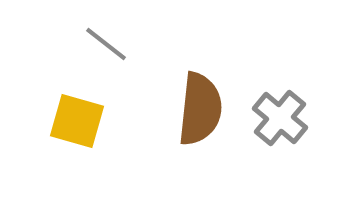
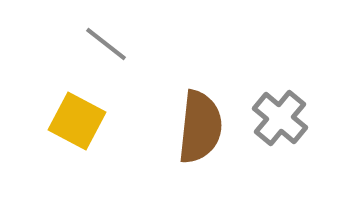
brown semicircle: moved 18 px down
yellow square: rotated 12 degrees clockwise
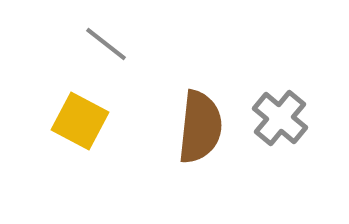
yellow square: moved 3 px right
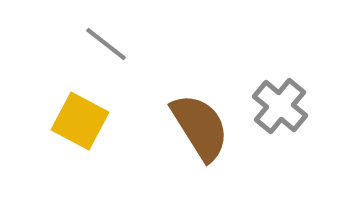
gray cross: moved 12 px up
brown semicircle: rotated 38 degrees counterclockwise
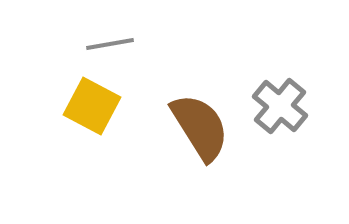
gray line: moved 4 px right; rotated 48 degrees counterclockwise
yellow square: moved 12 px right, 15 px up
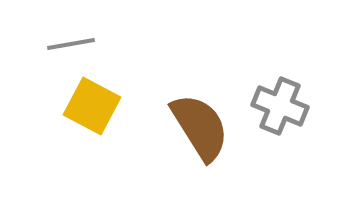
gray line: moved 39 px left
gray cross: rotated 18 degrees counterclockwise
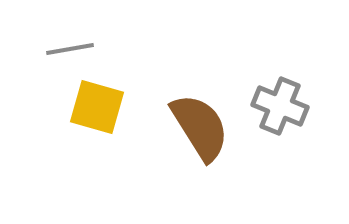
gray line: moved 1 px left, 5 px down
yellow square: moved 5 px right, 1 px down; rotated 12 degrees counterclockwise
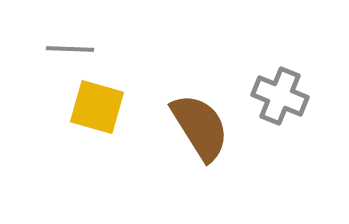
gray line: rotated 12 degrees clockwise
gray cross: moved 10 px up
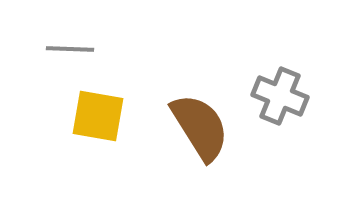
yellow square: moved 1 px right, 9 px down; rotated 6 degrees counterclockwise
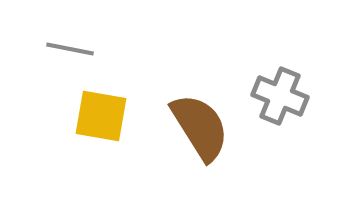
gray line: rotated 9 degrees clockwise
yellow square: moved 3 px right
